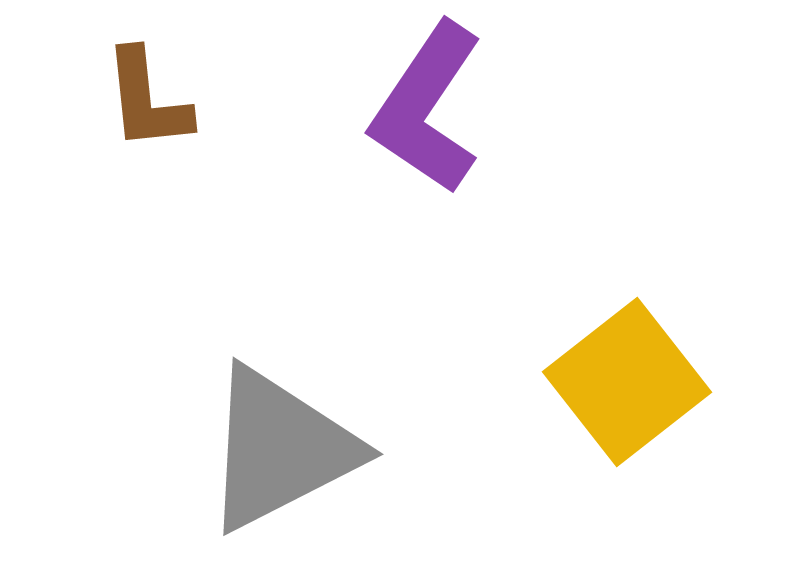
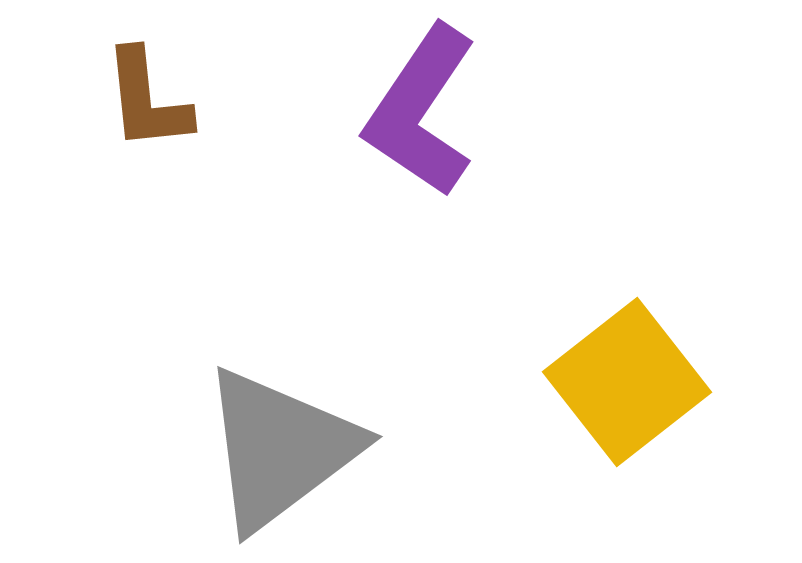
purple L-shape: moved 6 px left, 3 px down
gray triangle: rotated 10 degrees counterclockwise
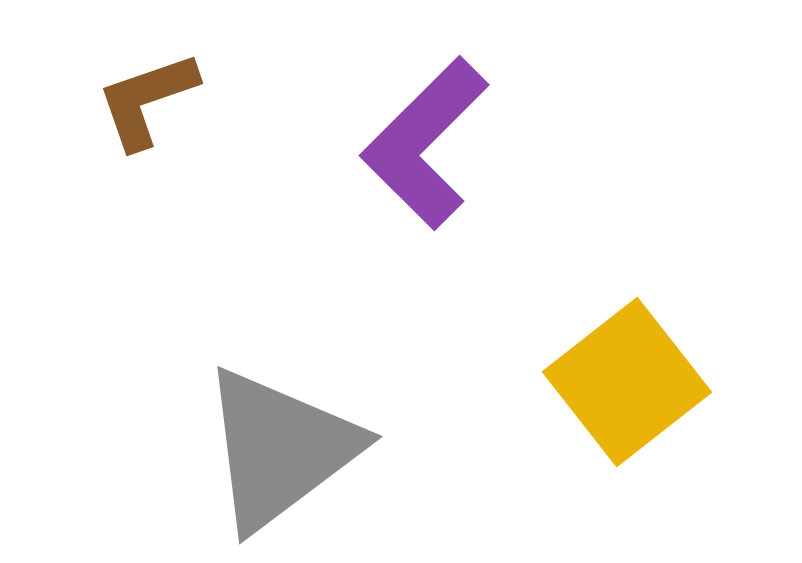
brown L-shape: rotated 77 degrees clockwise
purple L-shape: moved 4 px right, 32 px down; rotated 11 degrees clockwise
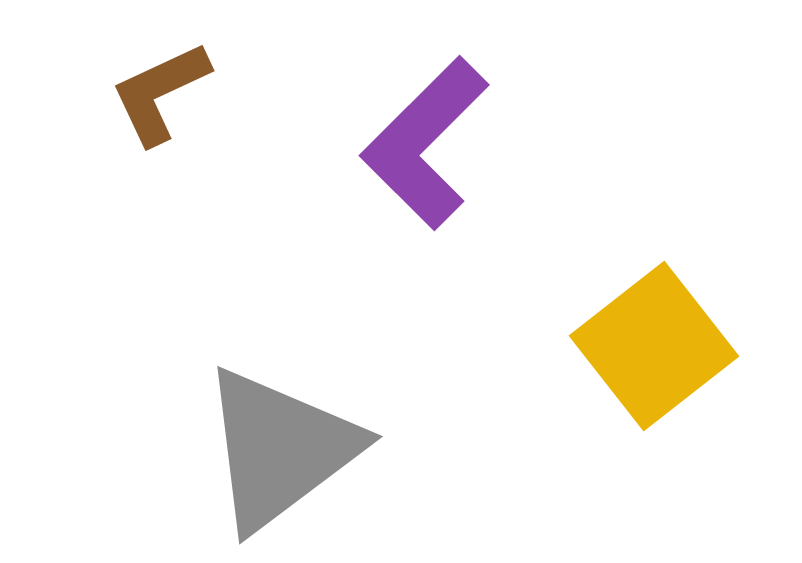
brown L-shape: moved 13 px right, 7 px up; rotated 6 degrees counterclockwise
yellow square: moved 27 px right, 36 px up
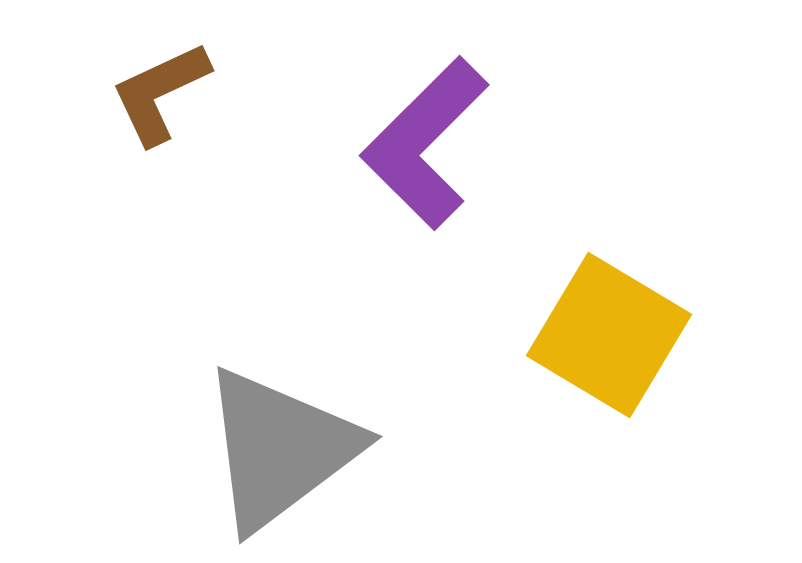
yellow square: moved 45 px left, 11 px up; rotated 21 degrees counterclockwise
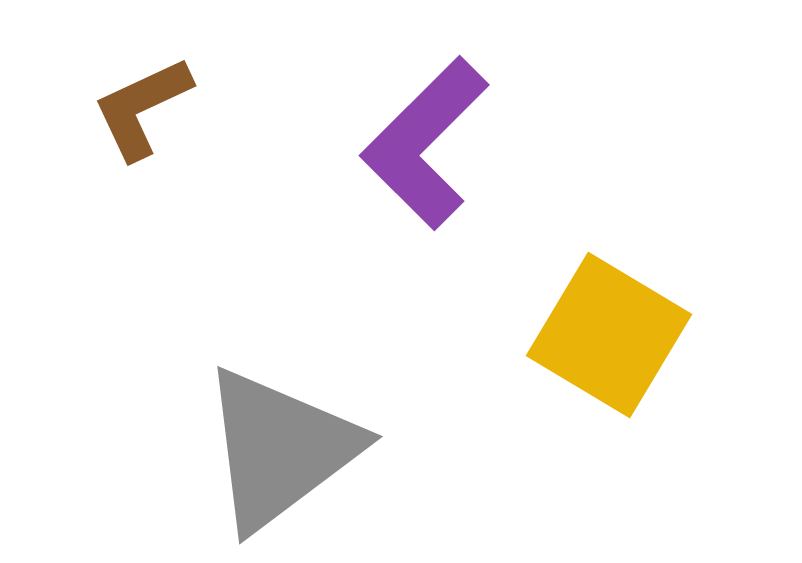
brown L-shape: moved 18 px left, 15 px down
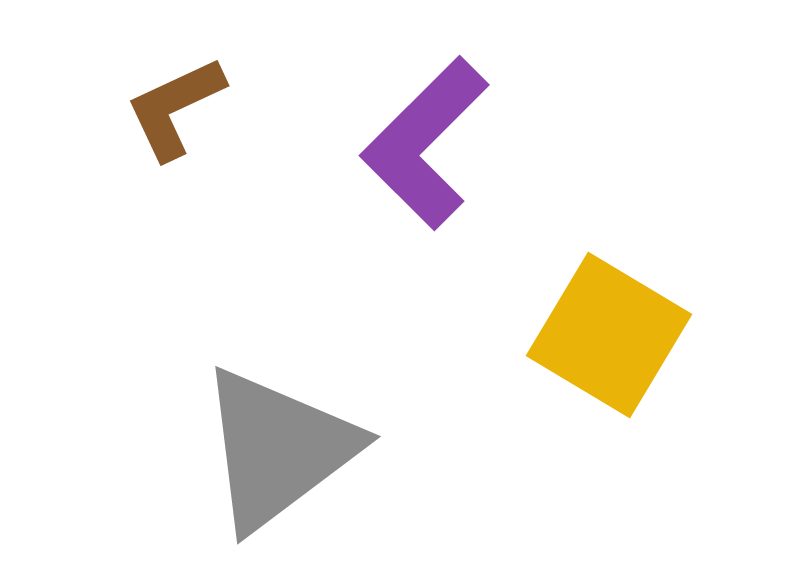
brown L-shape: moved 33 px right
gray triangle: moved 2 px left
